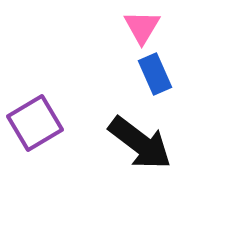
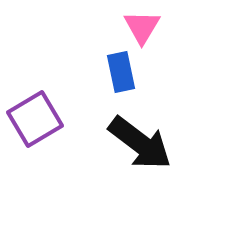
blue rectangle: moved 34 px left, 2 px up; rotated 12 degrees clockwise
purple square: moved 4 px up
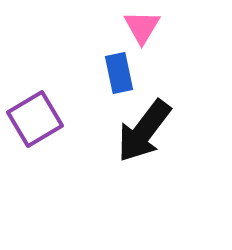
blue rectangle: moved 2 px left, 1 px down
black arrow: moved 4 px right, 12 px up; rotated 90 degrees clockwise
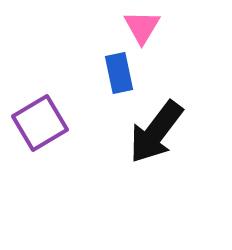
purple square: moved 5 px right, 4 px down
black arrow: moved 12 px right, 1 px down
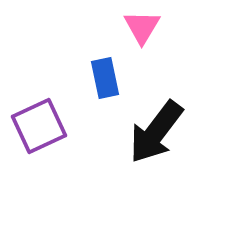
blue rectangle: moved 14 px left, 5 px down
purple square: moved 1 px left, 3 px down; rotated 6 degrees clockwise
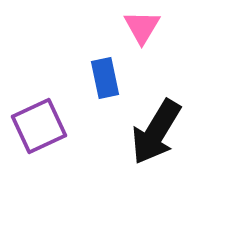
black arrow: rotated 6 degrees counterclockwise
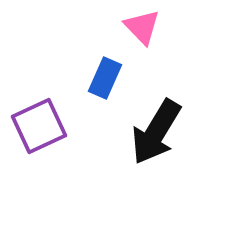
pink triangle: rotated 15 degrees counterclockwise
blue rectangle: rotated 36 degrees clockwise
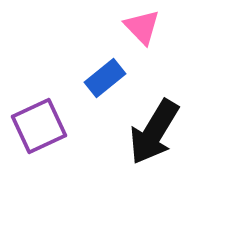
blue rectangle: rotated 27 degrees clockwise
black arrow: moved 2 px left
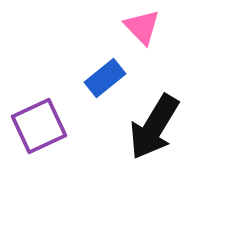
black arrow: moved 5 px up
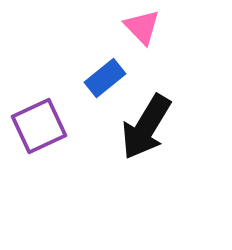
black arrow: moved 8 px left
